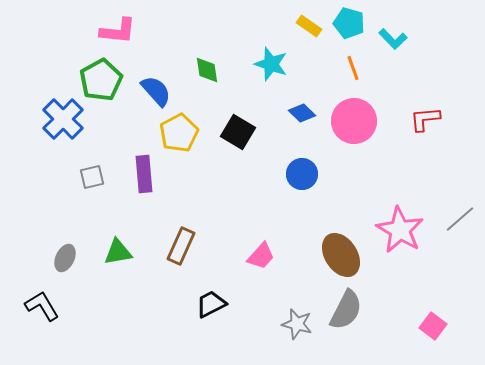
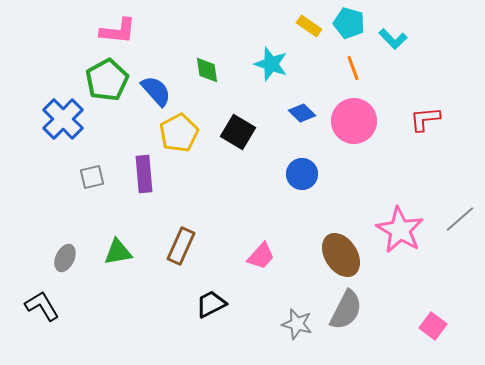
green pentagon: moved 6 px right
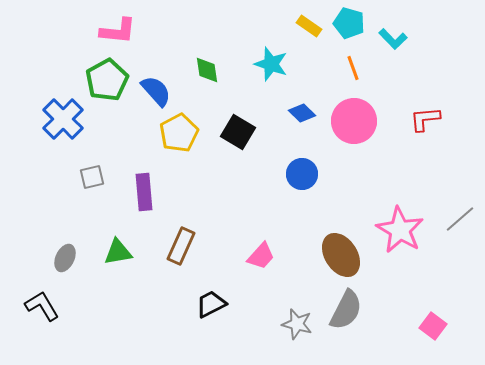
purple rectangle: moved 18 px down
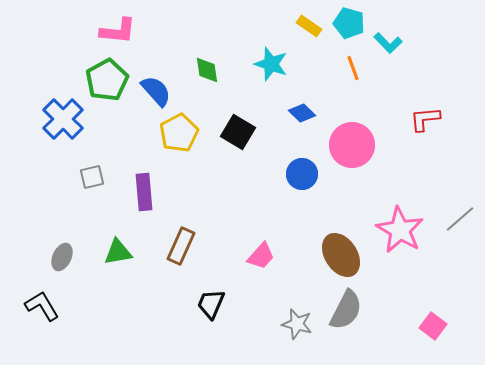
cyan L-shape: moved 5 px left, 4 px down
pink circle: moved 2 px left, 24 px down
gray ellipse: moved 3 px left, 1 px up
black trapezoid: rotated 40 degrees counterclockwise
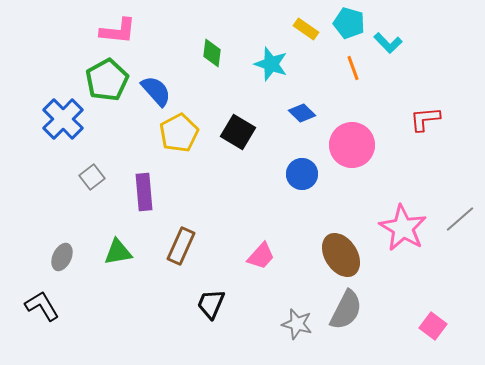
yellow rectangle: moved 3 px left, 3 px down
green diamond: moved 5 px right, 17 px up; rotated 16 degrees clockwise
gray square: rotated 25 degrees counterclockwise
pink star: moved 3 px right, 2 px up
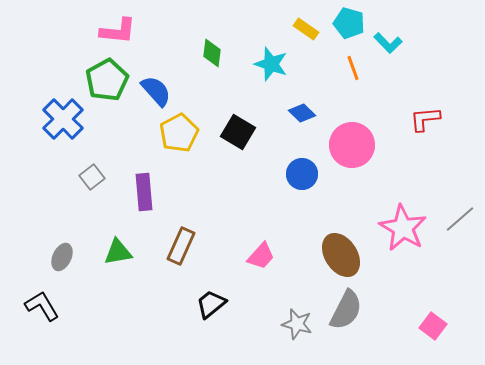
black trapezoid: rotated 28 degrees clockwise
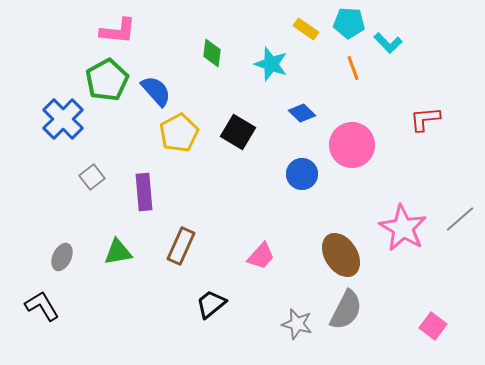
cyan pentagon: rotated 12 degrees counterclockwise
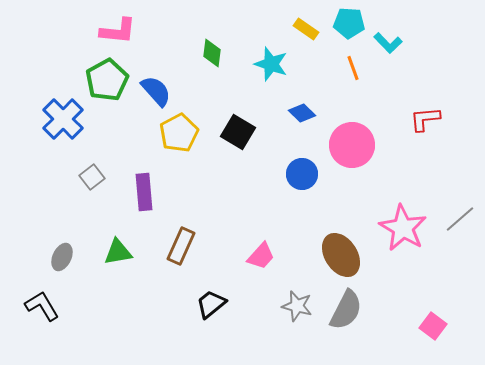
gray star: moved 18 px up
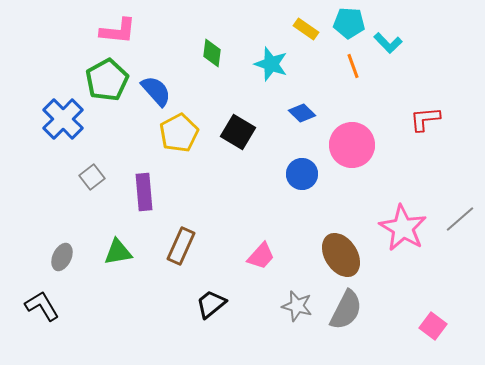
orange line: moved 2 px up
